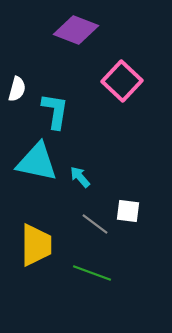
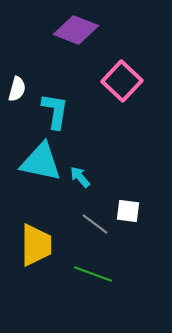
cyan triangle: moved 4 px right
green line: moved 1 px right, 1 px down
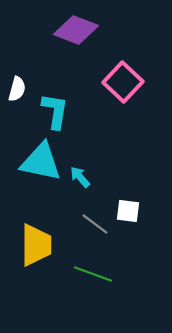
pink square: moved 1 px right, 1 px down
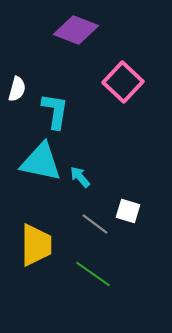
white square: rotated 10 degrees clockwise
green line: rotated 15 degrees clockwise
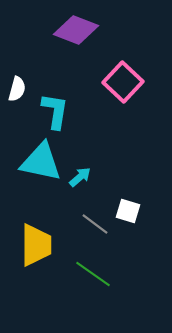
cyan arrow: rotated 90 degrees clockwise
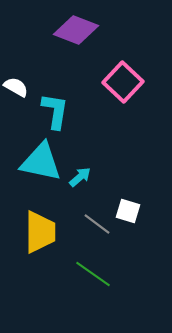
white semicircle: moved 1 px left, 2 px up; rotated 75 degrees counterclockwise
gray line: moved 2 px right
yellow trapezoid: moved 4 px right, 13 px up
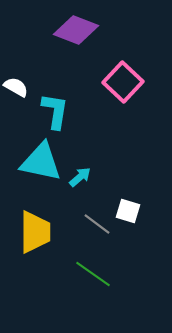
yellow trapezoid: moved 5 px left
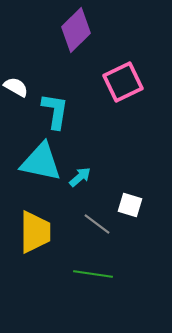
purple diamond: rotated 66 degrees counterclockwise
pink square: rotated 21 degrees clockwise
white square: moved 2 px right, 6 px up
green line: rotated 27 degrees counterclockwise
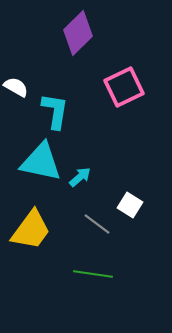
purple diamond: moved 2 px right, 3 px down
pink square: moved 1 px right, 5 px down
white square: rotated 15 degrees clockwise
yellow trapezoid: moved 4 px left, 2 px up; rotated 36 degrees clockwise
